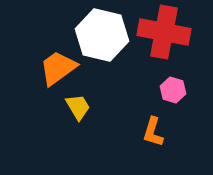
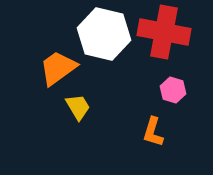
white hexagon: moved 2 px right, 1 px up
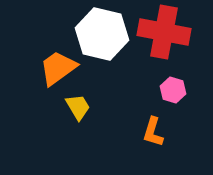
white hexagon: moved 2 px left
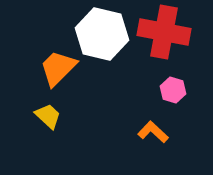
orange trapezoid: rotated 9 degrees counterclockwise
yellow trapezoid: moved 30 px left, 9 px down; rotated 16 degrees counterclockwise
orange L-shape: rotated 116 degrees clockwise
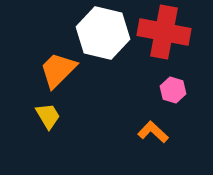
white hexagon: moved 1 px right, 1 px up
orange trapezoid: moved 2 px down
yellow trapezoid: rotated 16 degrees clockwise
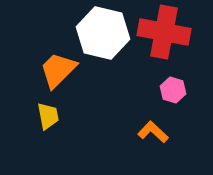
yellow trapezoid: rotated 20 degrees clockwise
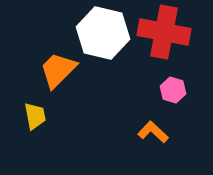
yellow trapezoid: moved 13 px left
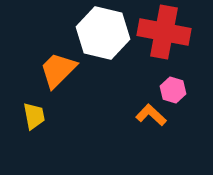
yellow trapezoid: moved 1 px left
orange L-shape: moved 2 px left, 17 px up
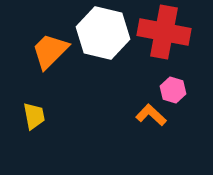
orange trapezoid: moved 8 px left, 19 px up
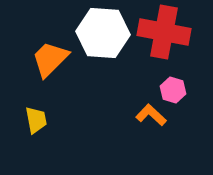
white hexagon: rotated 9 degrees counterclockwise
orange trapezoid: moved 8 px down
yellow trapezoid: moved 2 px right, 4 px down
